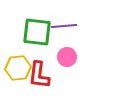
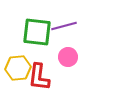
purple line: rotated 10 degrees counterclockwise
pink circle: moved 1 px right
red L-shape: moved 2 px down
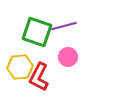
green square: rotated 12 degrees clockwise
yellow hexagon: moved 2 px right, 1 px up
red L-shape: rotated 20 degrees clockwise
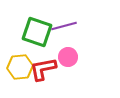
red L-shape: moved 4 px right, 8 px up; rotated 52 degrees clockwise
